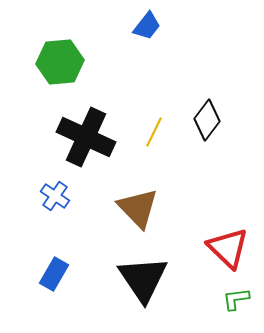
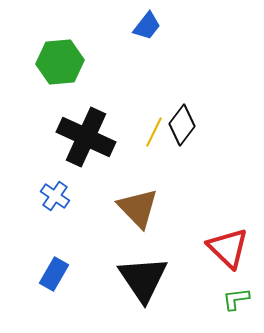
black diamond: moved 25 px left, 5 px down
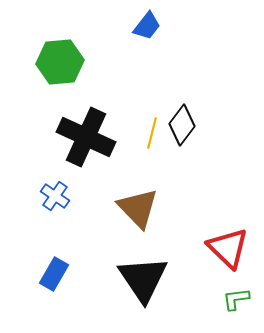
yellow line: moved 2 px left, 1 px down; rotated 12 degrees counterclockwise
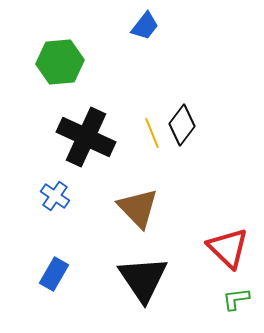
blue trapezoid: moved 2 px left
yellow line: rotated 36 degrees counterclockwise
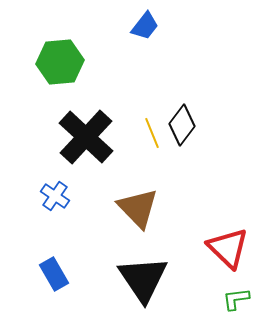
black cross: rotated 18 degrees clockwise
blue rectangle: rotated 60 degrees counterclockwise
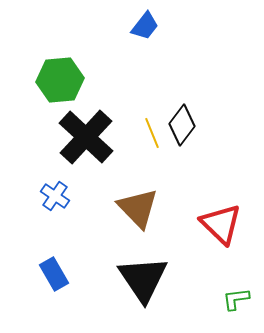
green hexagon: moved 18 px down
red triangle: moved 7 px left, 24 px up
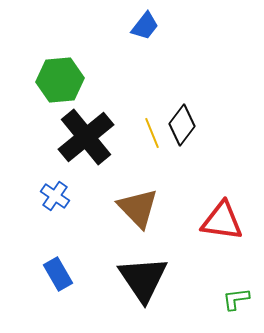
black cross: rotated 8 degrees clockwise
red triangle: moved 1 px right, 3 px up; rotated 36 degrees counterclockwise
blue rectangle: moved 4 px right
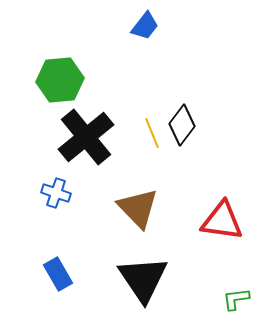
blue cross: moved 1 px right, 3 px up; rotated 16 degrees counterclockwise
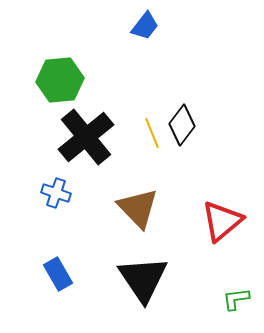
red triangle: rotated 48 degrees counterclockwise
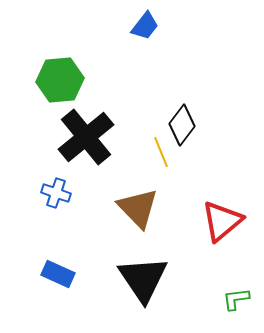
yellow line: moved 9 px right, 19 px down
blue rectangle: rotated 36 degrees counterclockwise
